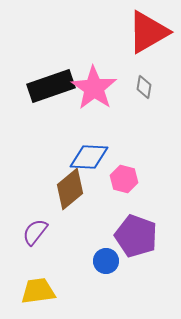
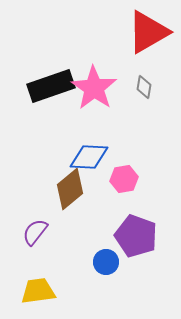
pink hexagon: rotated 24 degrees counterclockwise
blue circle: moved 1 px down
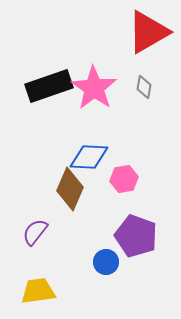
black rectangle: moved 2 px left
brown diamond: rotated 27 degrees counterclockwise
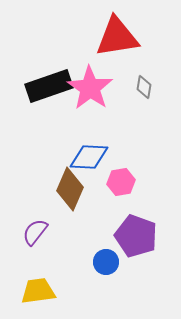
red triangle: moved 31 px left, 5 px down; rotated 21 degrees clockwise
pink star: moved 4 px left
pink hexagon: moved 3 px left, 3 px down
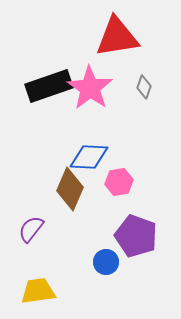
gray diamond: rotated 10 degrees clockwise
pink hexagon: moved 2 px left
purple semicircle: moved 4 px left, 3 px up
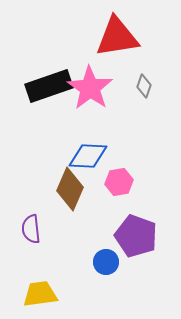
gray diamond: moved 1 px up
blue diamond: moved 1 px left, 1 px up
purple semicircle: rotated 44 degrees counterclockwise
yellow trapezoid: moved 2 px right, 3 px down
